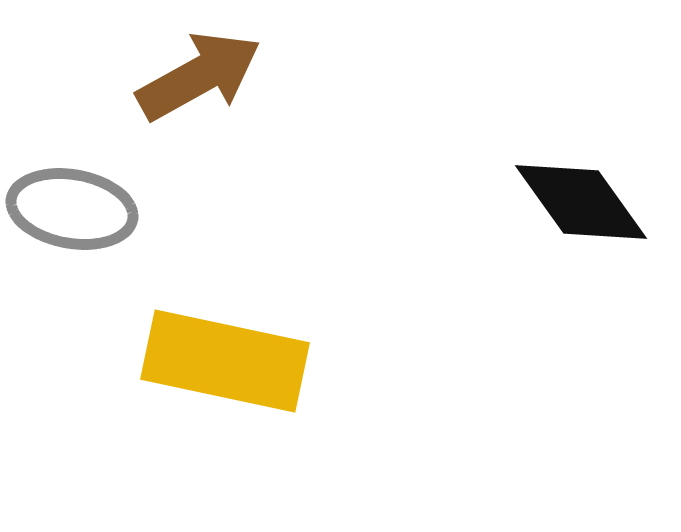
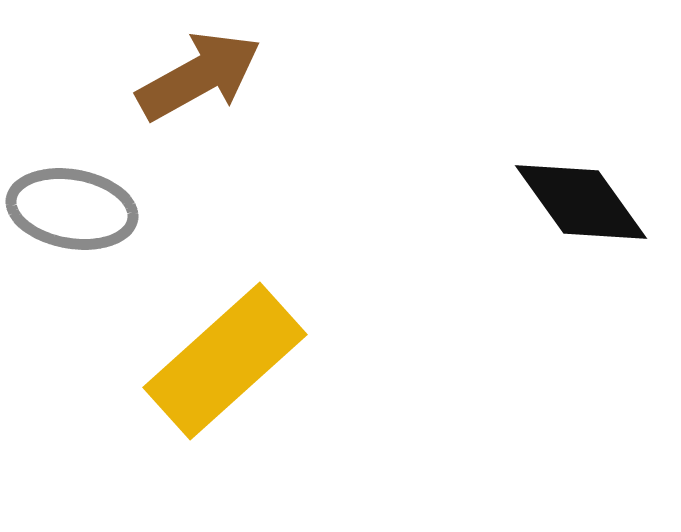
yellow rectangle: rotated 54 degrees counterclockwise
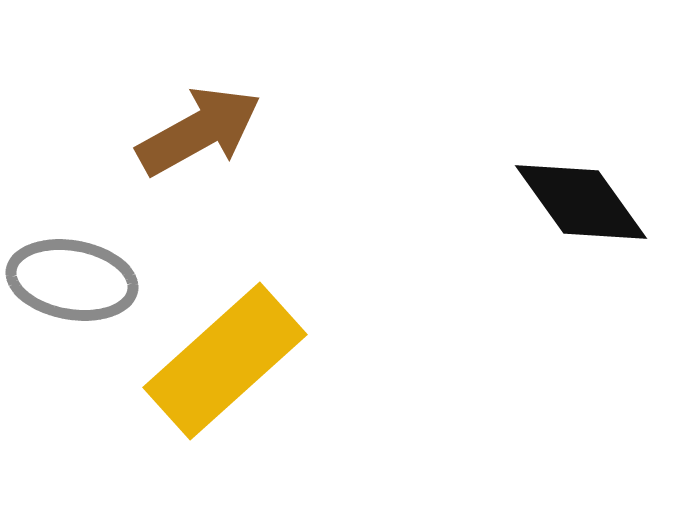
brown arrow: moved 55 px down
gray ellipse: moved 71 px down
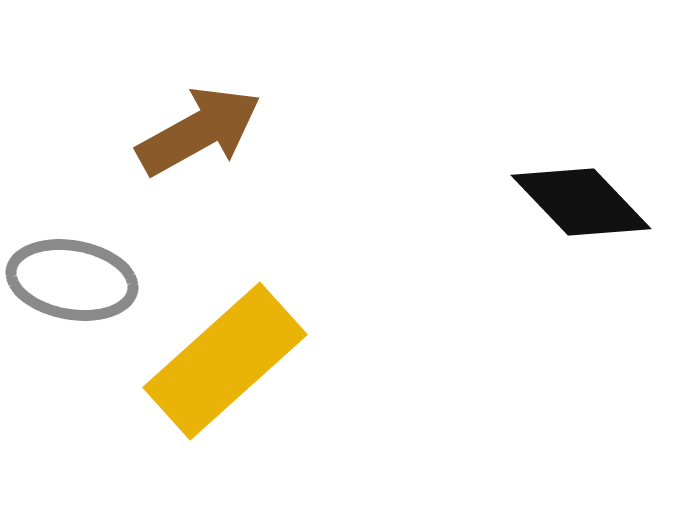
black diamond: rotated 8 degrees counterclockwise
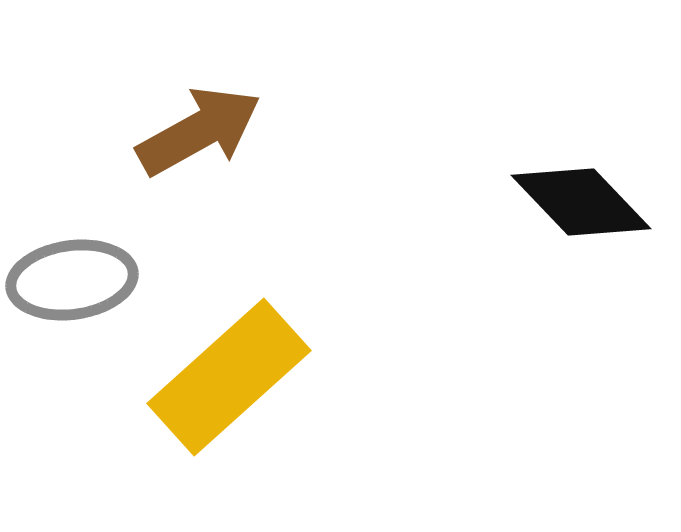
gray ellipse: rotated 18 degrees counterclockwise
yellow rectangle: moved 4 px right, 16 px down
